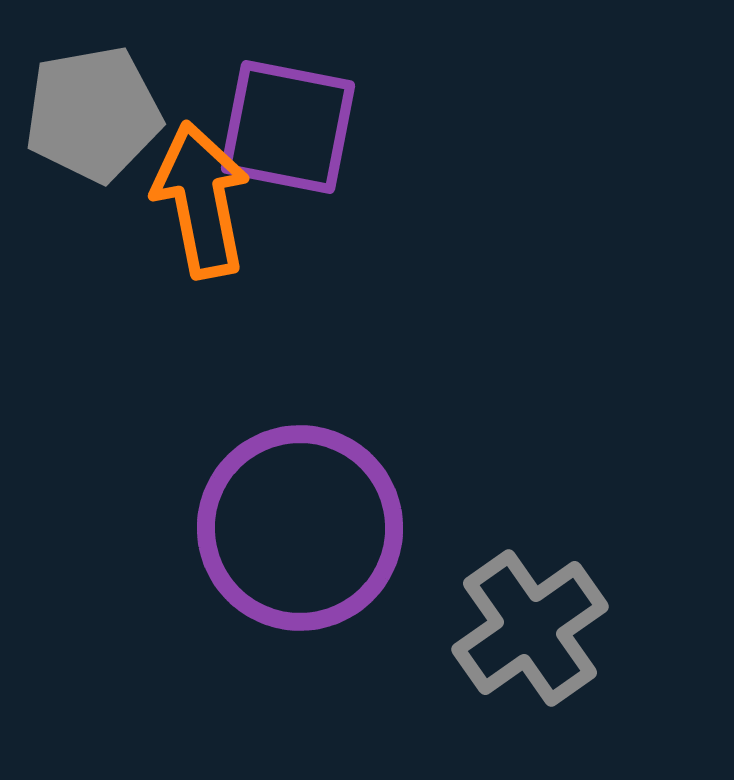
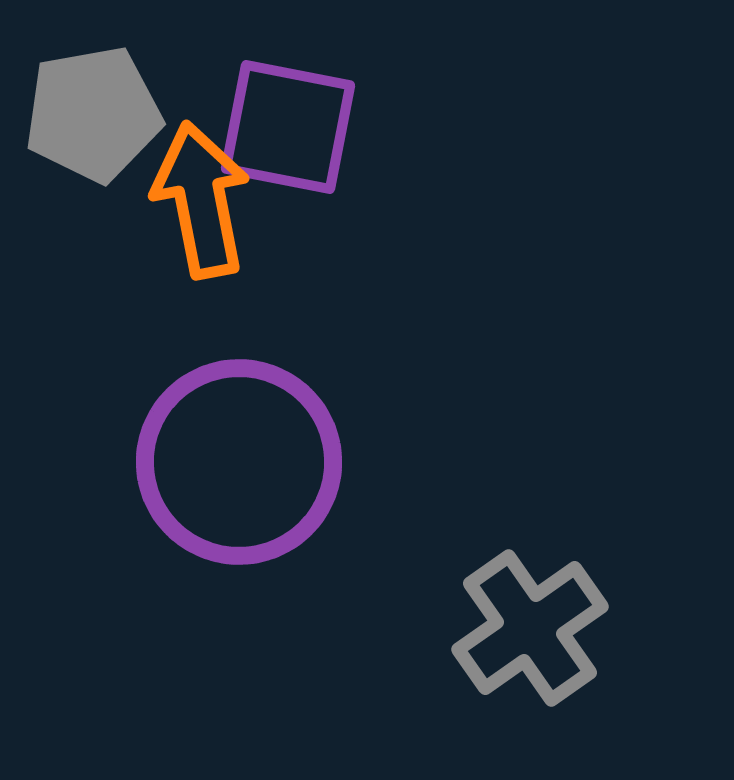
purple circle: moved 61 px left, 66 px up
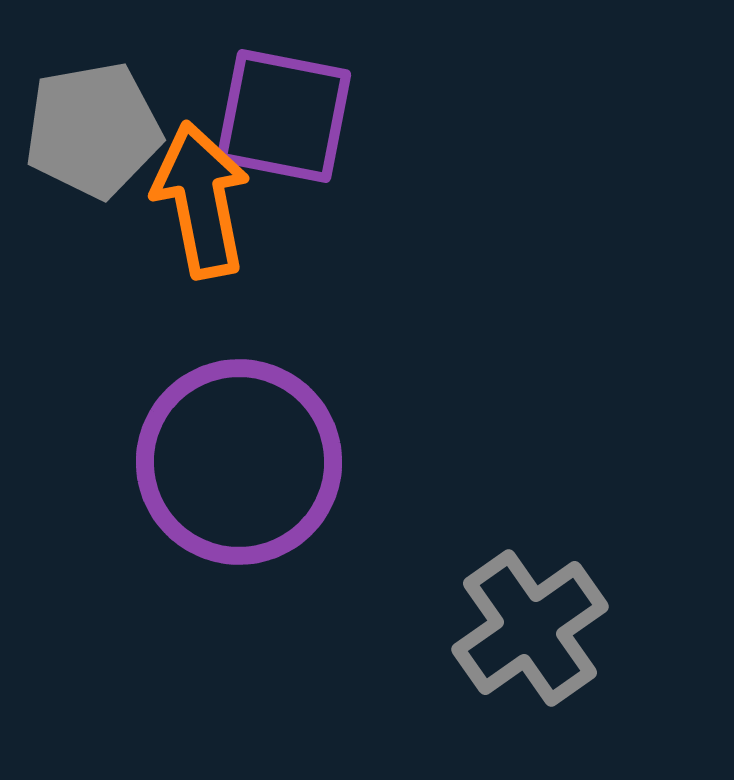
gray pentagon: moved 16 px down
purple square: moved 4 px left, 11 px up
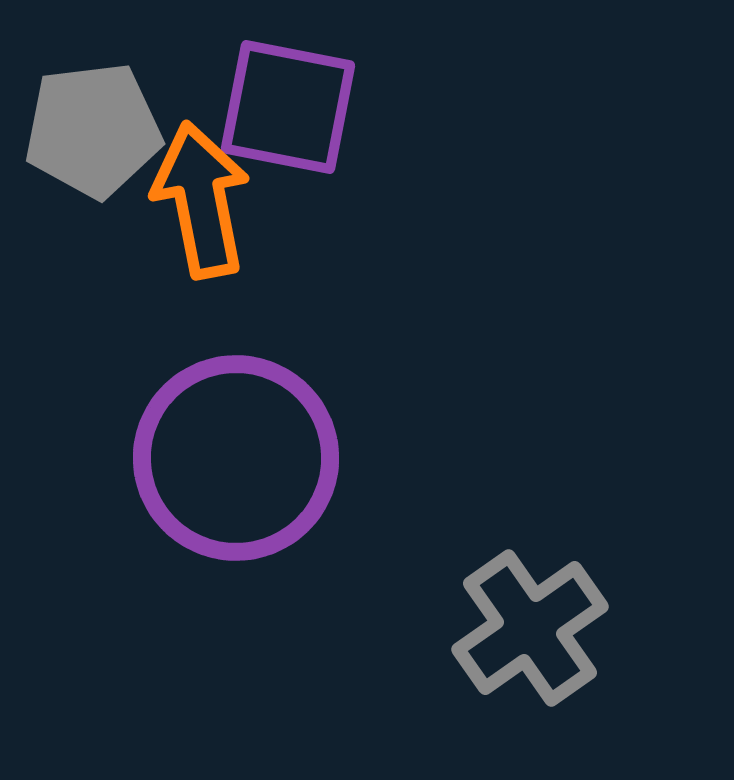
purple square: moved 4 px right, 9 px up
gray pentagon: rotated 3 degrees clockwise
purple circle: moved 3 px left, 4 px up
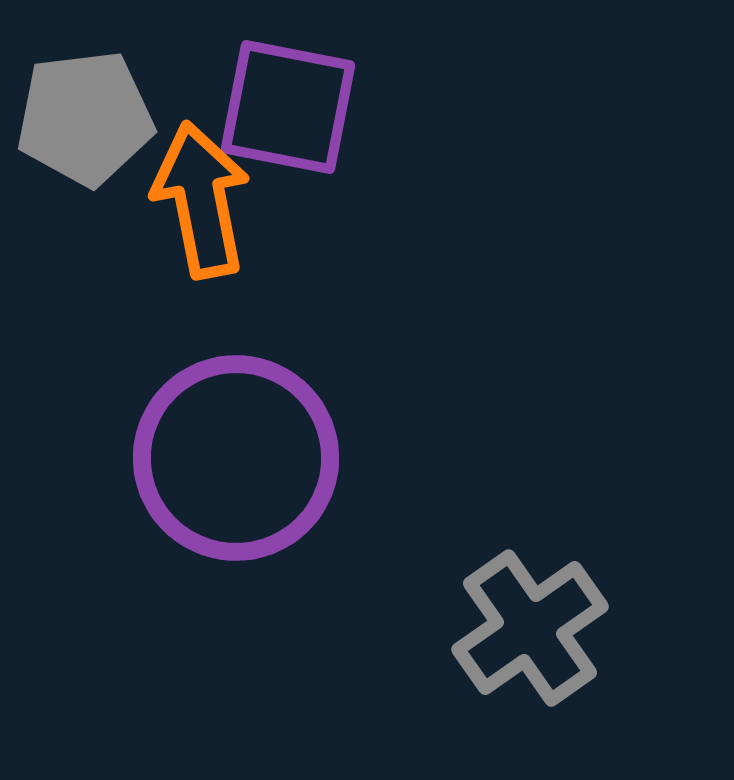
gray pentagon: moved 8 px left, 12 px up
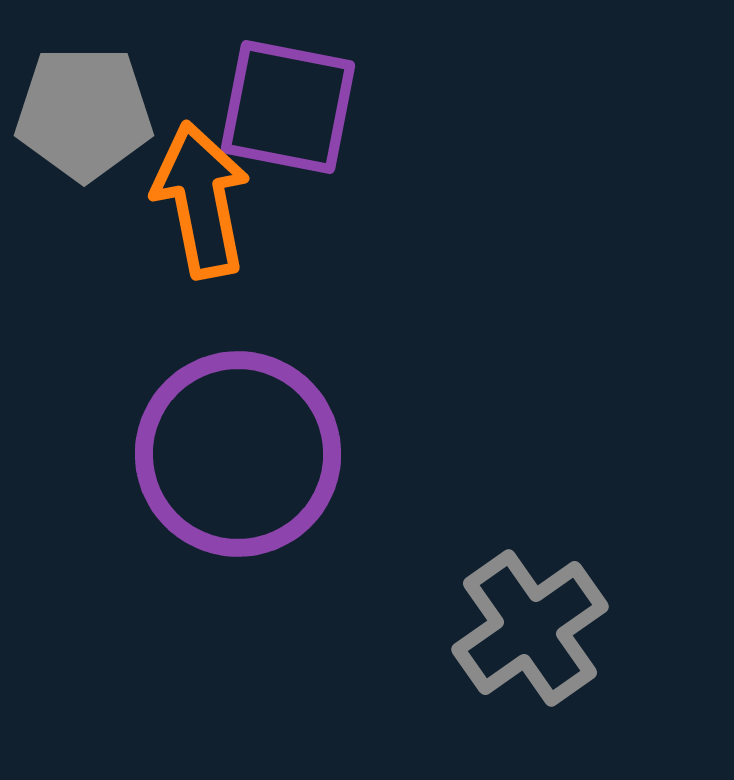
gray pentagon: moved 1 px left, 5 px up; rotated 7 degrees clockwise
purple circle: moved 2 px right, 4 px up
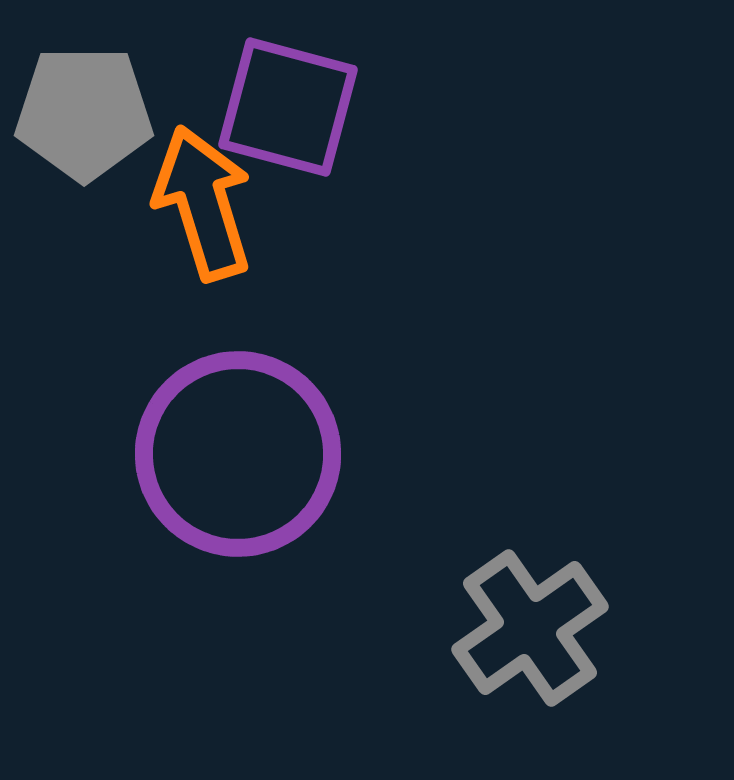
purple square: rotated 4 degrees clockwise
orange arrow: moved 2 px right, 3 px down; rotated 6 degrees counterclockwise
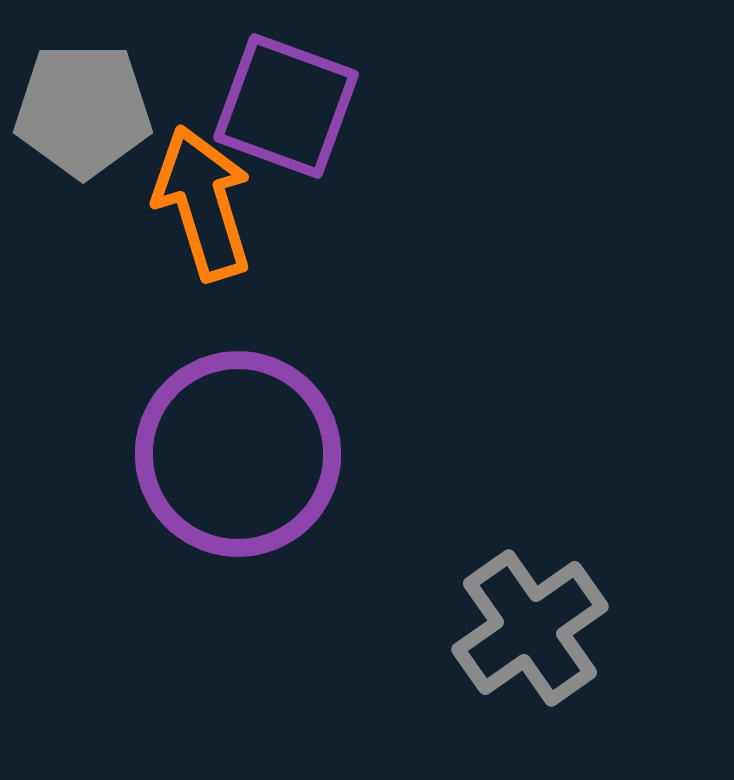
purple square: moved 2 px left, 1 px up; rotated 5 degrees clockwise
gray pentagon: moved 1 px left, 3 px up
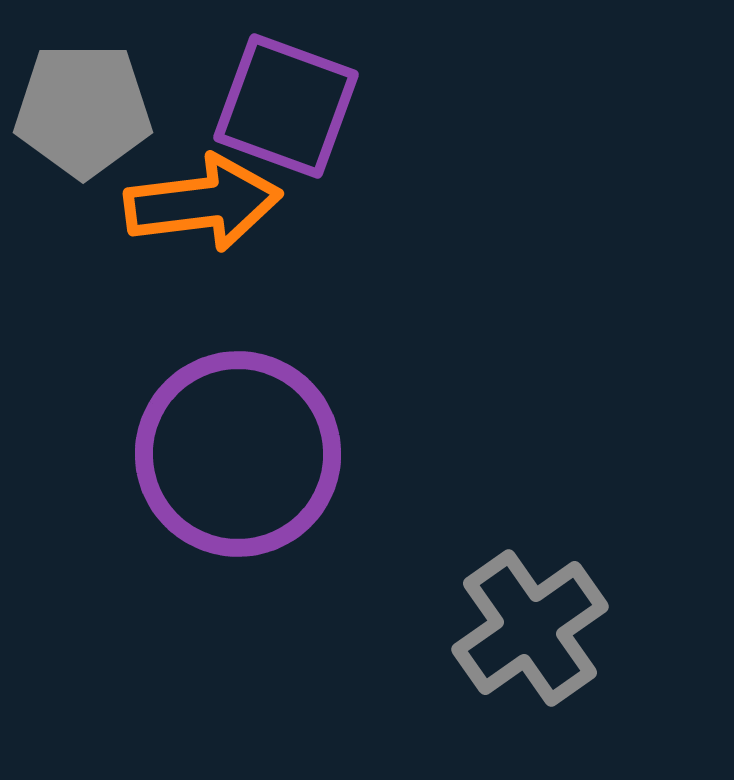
orange arrow: rotated 100 degrees clockwise
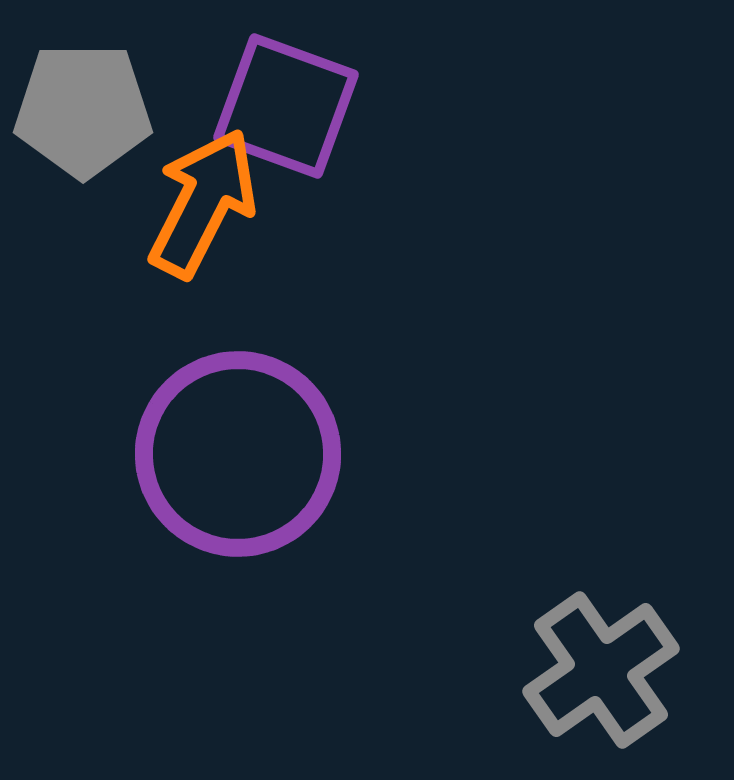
orange arrow: rotated 56 degrees counterclockwise
gray cross: moved 71 px right, 42 px down
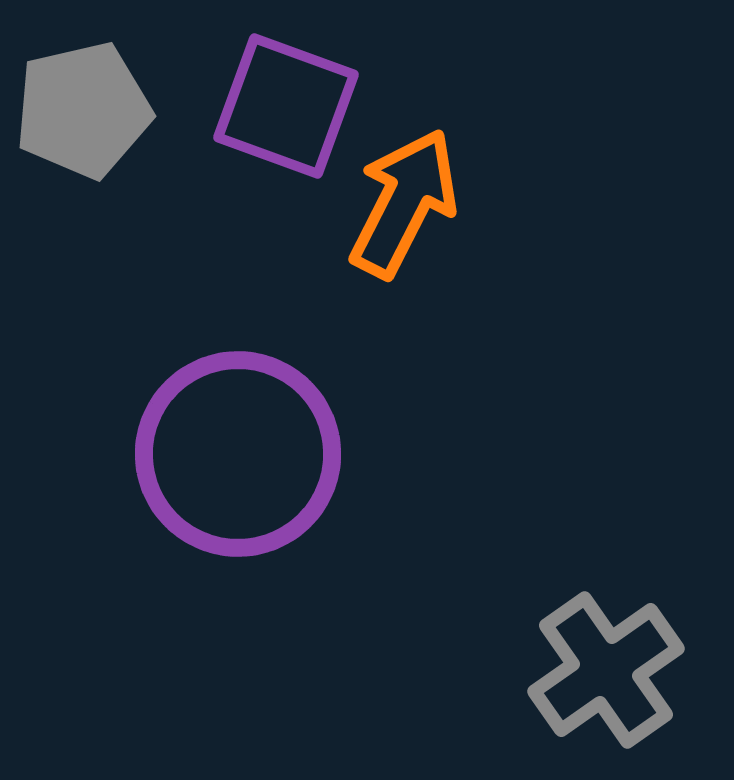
gray pentagon: rotated 13 degrees counterclockwise
orange arrow: moved 201 px right
gray cross: moved 5 px right
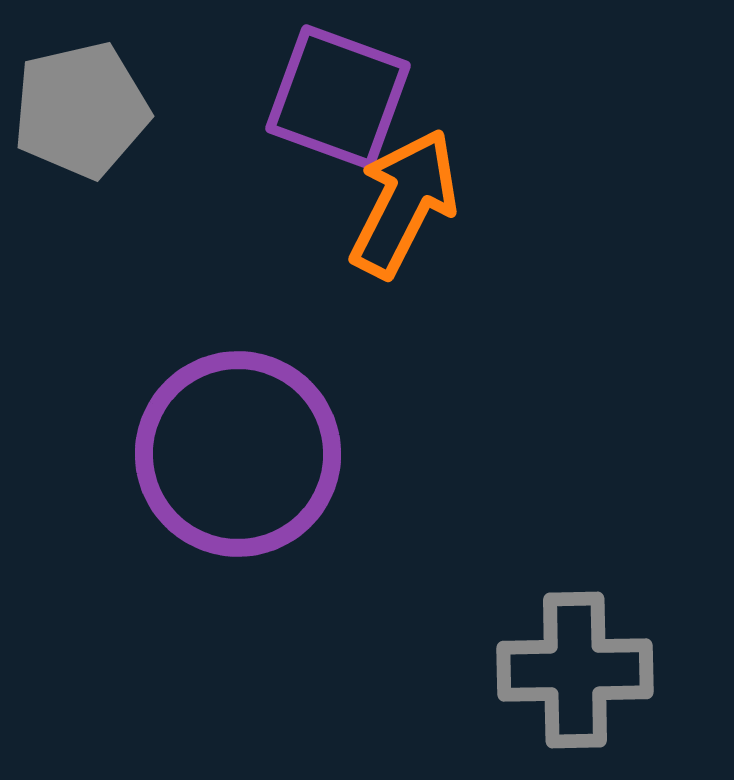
purple square: moved 52 px right, 9 px up
gray pentagon: moved 2 px left
gray cross: moved 31 px left; rotated 34 degrees clockwise
